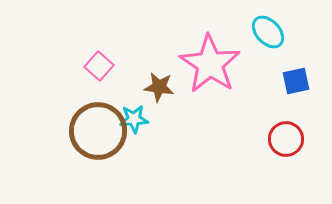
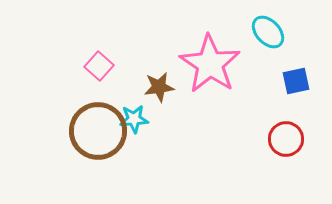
brown star: rotated 16 degrees counterclockwise
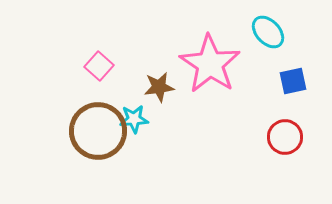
blue square: moved 3 px left
red circle: moved 1 px left, 2 px up
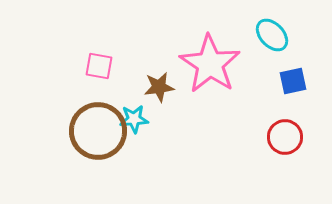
cyan ellipse: moved 4 px right, 3 px down
pink square: rotated 32 degrees counterclockwise
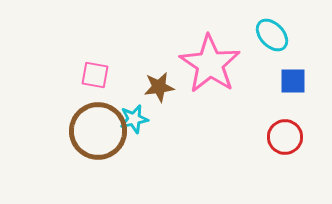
pink square: moved 4 px left, 9 px down
blue square: rotated 12 degrees clockwise
cyan star: rotated 8 degrees counterclockwise
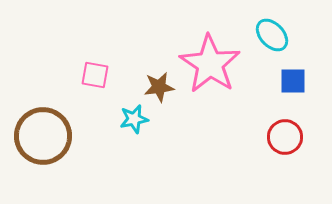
brown circle: moved 55 px left, 5 px down
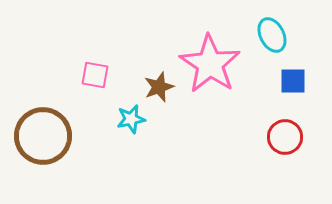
cyan ellipse: rotated 16 degrees clockwise
brown star: rotated 12 degrees counterclockwise
cyan star: moved 3 px left
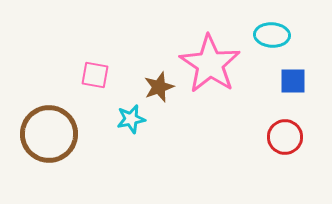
cyan ellipse: rotated 60 degrees counterclockwise
brown circle: moved 6 px right, 2 px up
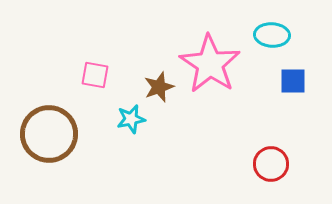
red circle: moved 14 px left, 27 px down
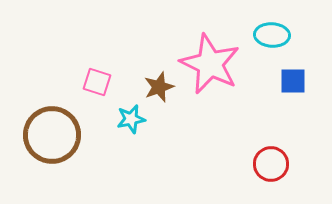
pink star: rotated 8 degrees counterclockwise
pink square: moved 2 px right, 7 px down; rotated 8 degrees clockwise
brown circle: moved 3 px right, 1 px down
